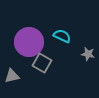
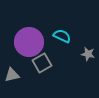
gray square: rotated 30 degrees clockwise
gray triangle: moved 1 px up
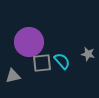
cyan semicircle: moved 25 px down; rotated 24 degrees clockwise
gray square: rotated 24 degrees clockwise
gray triangle: moved 1 px right, 1 px down
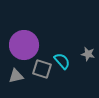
purple circle: moved 5 px left, 3 px down
gray square: moved 6 px down; rotated 24 degrees clockwise
gray triangle: moved 3 px right
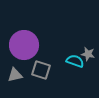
cyan semicircle: moved 13 px right; rotated 30 degrees counterclockwise
gray square: moved 1 px left, 1 px down
gray triangle: moved 1 px left, 1 px up
